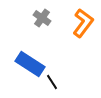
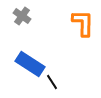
gray cross: moved 20 px left, 2 px up
orange L-shape: rotated 36 degrees counterclockwise
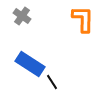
orange L-shape: moved 4 px up
